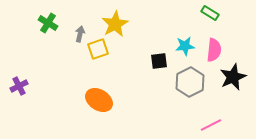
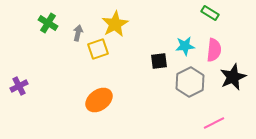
gray arrow: moved 2 px left, 1 px up
orange ellipse: rotated 68 degrees counterclockwise
pink line: moved 3 px right, 2 px up
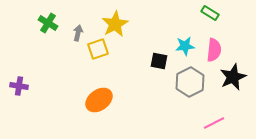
black square: rotated 18 degrees clockwise
purple cross: rotated 36 degrees clockwise
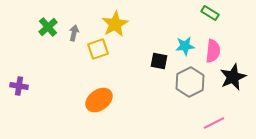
green cross: moved 4 px down; rotated 18 degrees clockwise
gray arrow: moved 4 px left
pink semicircle: moved 1 px left, 1 px down
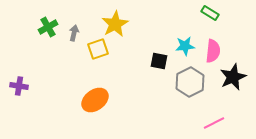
green cross: rotated 12 degrees clockwise
orange ellipse: moved 4 px left
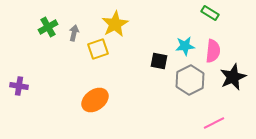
gray hexagon: moved 2 px up
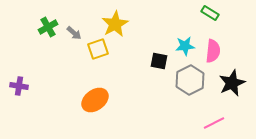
gray arrow: rotated 119 degrees clockwise
black star: moved 1 px left, 6 px down
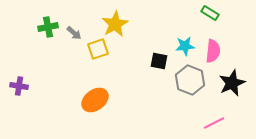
green cross: rotated 18 degrees clockwise
gray hexagon: rotated 12 degrees counterclockwise
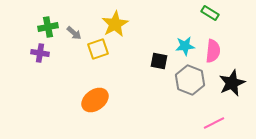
purple cross: moved 21 px right, 33 px up
